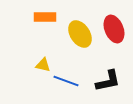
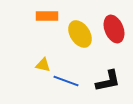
orange rectangle: moved 2 px right, 1 px up
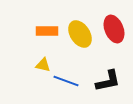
orange rectangle: moved 15 px down
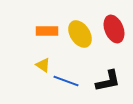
yellow triangle: rotated 21 degrees clockwise
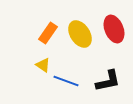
orange rectangle: moved 1 px right, 2 px down; rotated 55 degrees counterclockwise
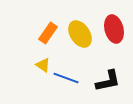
red ellipse: rotated 8 degrees clockwise
blue line: moved 3 px up
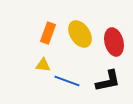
red ellipse: moved 13 px down
orange rectangle: rotated 15 degrees counterclockwise
yellow triangle: rotated 28 degrees counterclockwise
blue line: moved 1 px right, 3 px down
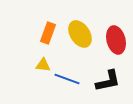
red ellipse: moved 2 px right, 2 px up
blue line: moved 2 px up
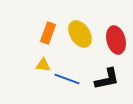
black L-shape: moved 1 px left, 2 px up
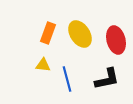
blue line: rotated 55 degrees clockwise
